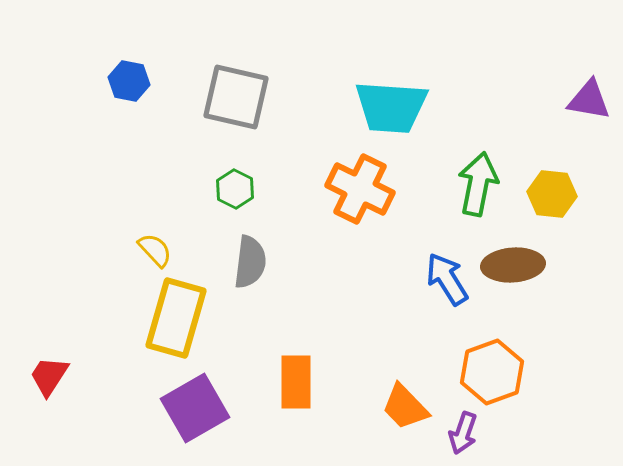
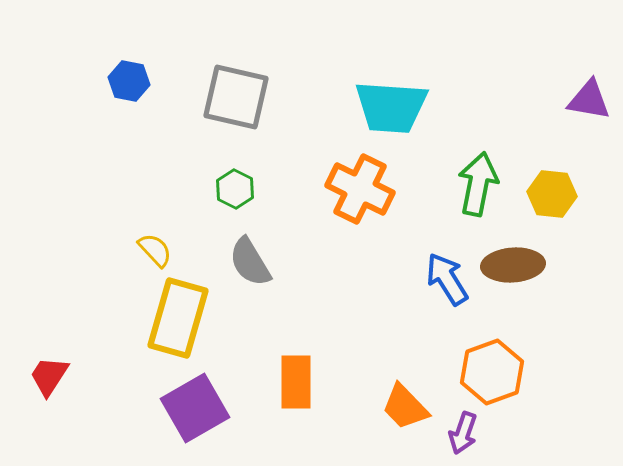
gray semicircle: rotated 142 degrees clockwise
yellow rectangle: moved 2 px right
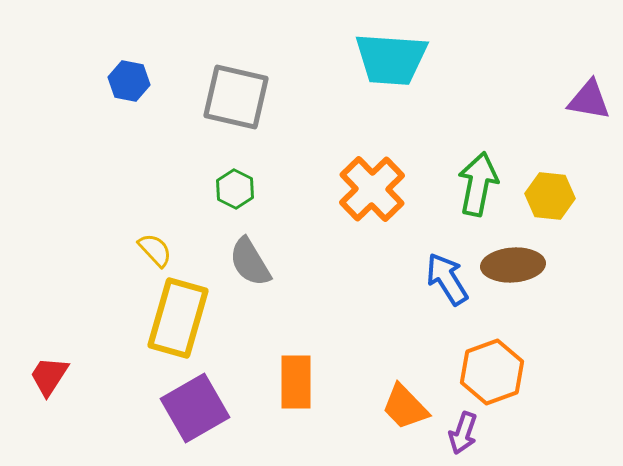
cyan trapezoid: moved 48 px up
orange cross: moved 12 px right; rotated 20 degrees clockwise
yellow hexagon: moved 2 px left, 2 px down
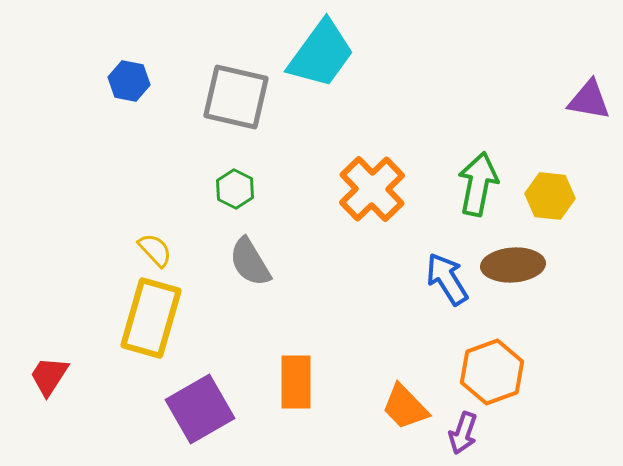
cyan trapezoid: moved 70 px left, 5 px up; rotated 58 degrees counterclockwise
yellow rectangle: moved 27 px left
purple square: moved 5 px right, 1 px down
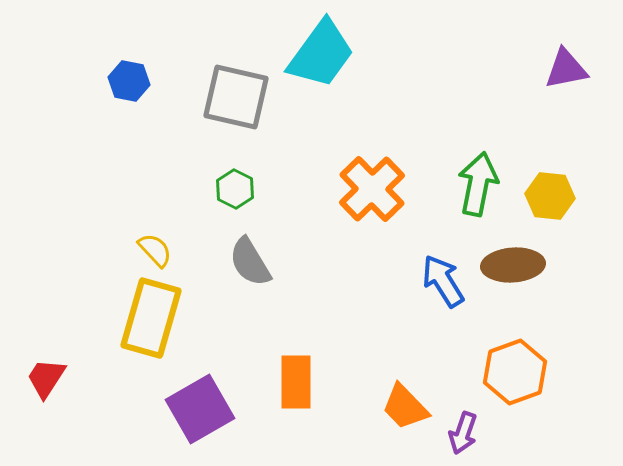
purple triangle: moved 23 px left, 31 px up; rotated 21 degrees counterclockwise
blue arrow: moved 4 px left, 2 px down
orange hexagon: moved 23 px right
red trapezoid: moved 3 px left, 2 px down
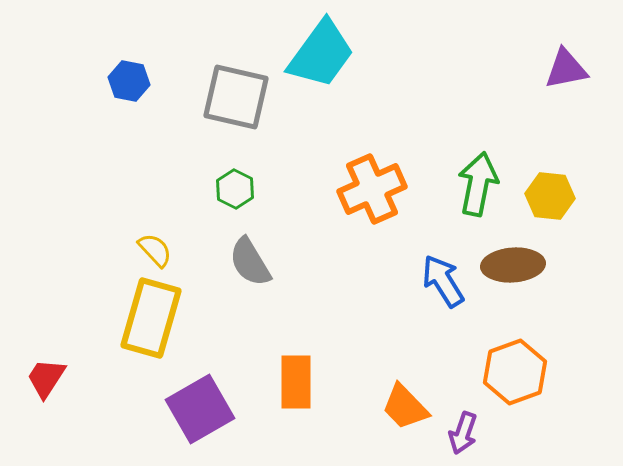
orange cross: rotated 20 degrees clockwise
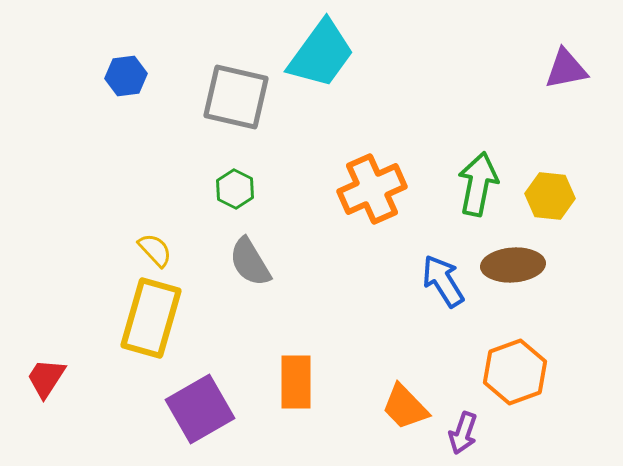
blue hexagon: moved 3 px left, 5 px up; rotated 18 degrees counterclockwise
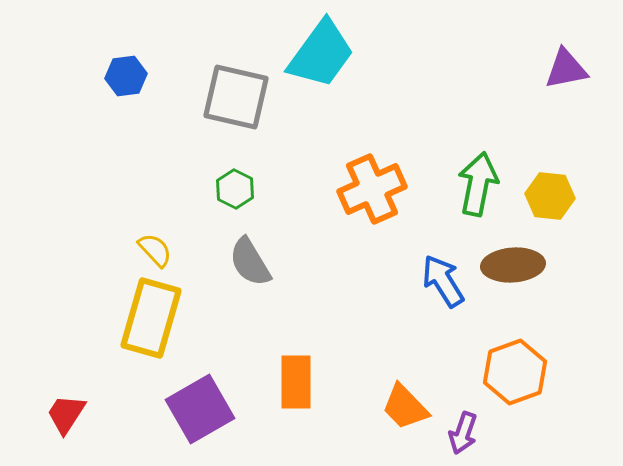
red trapezoid: moved 20 px right, 36 px down
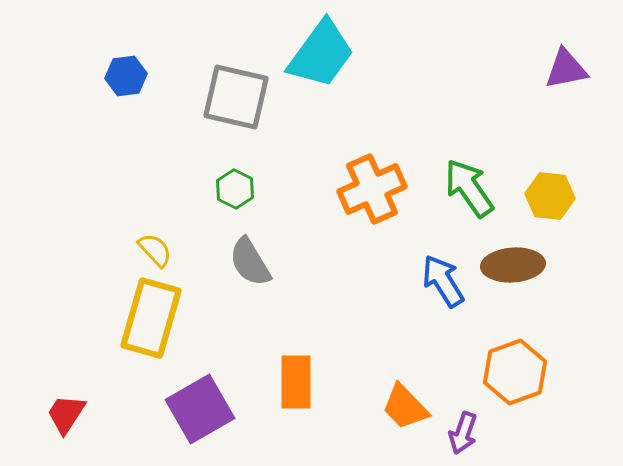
green arrow: moved 9 px left, 4 px down; rotated 46 degrees counterclockwise
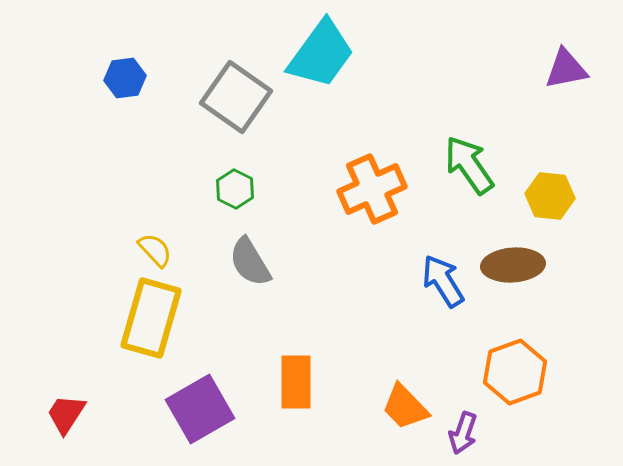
blue hexagon: moved 1 px left, 2 px down
gray square: rotated 22 degrees clockwise
green arrow: moved 23 px up
